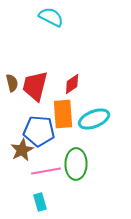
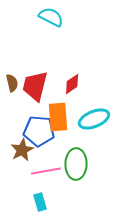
orange rectangle: moved 5 px left, 3 px down
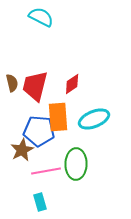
cyan semicircle: moved 10 px left
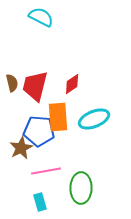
brown star: moved 1 px left, 2 px up
green ellipse: moved 5 px right, 24 px down
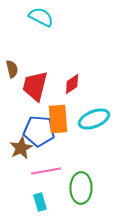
brown semicircle: moved 14 px up
orange rectangle: moved 2 px down
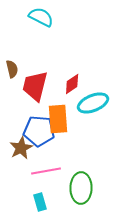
cyan ellipse: moved 1 px left, 16 px up
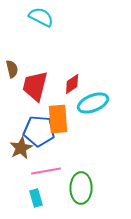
cyan rectangle: moved 4 px left, 4 px up
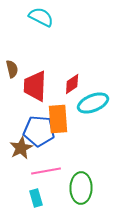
red trapezoid: rotated 12 degrees counterclockwise
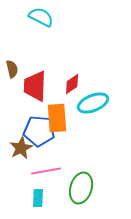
orange rectangle: moved 1 px left, 1 px up
green ellipse: rotated 16 degrees clockwise
cyan rectangle: moved 2 px right; rotated 18 degrees clockwise
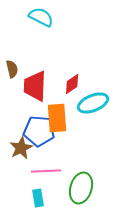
pink line: rotated 8 degrees clockwise
cyan rectangle: rotated 12 degrees counterclockwise
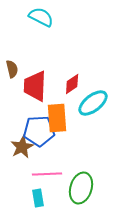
cyan ellipse: rotated 16 degrees counterclockwise
blue pentagon: rotated 8 degrees counterclockwise
brown star: moved 1 px right, 1 px up
pink line: moved 1 px right, 3 px down
